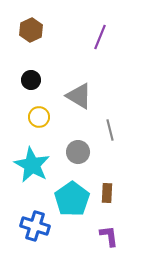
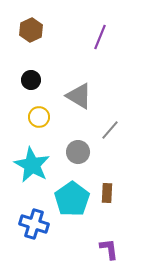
gray line: rotated 55 degrees clockwise
blue cross: moved 1 px left, 2 px up
purple L-shape: moved 13 px down
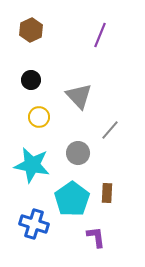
purple line: moved 2 px up
gray triangle: rotated 16 degrees clockwise
gray circle: moved 1 px down
cyan star: rotated 18 degrees counterclockwise
purple L-shape: moved 13 px left, 12 px up
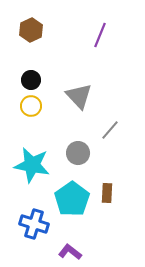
yellow circle: moved 8 px left, 11 px up
purple L-shape: moved 26 px left, 15 px down; rotated 45 degrees counterclockwise
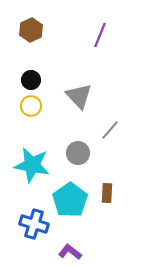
cyan pentagon: moved 2 px left, 1 px down
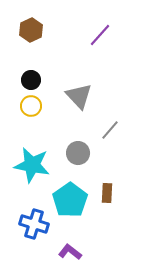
purple line: rotated 20 degrees clockwise
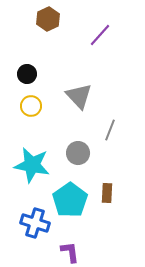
brown hexagon: moved 17 px right, 11 px up
black circle: moved 4 px left, 6 px up
gray line: rotated 20 degrees counterclockwise
blue cross: moved 1 px right, 1 px up
purple L-shape: rotated 45 degrees clockwise
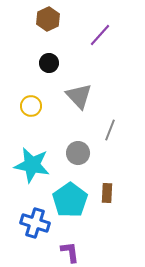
black circle: moved 22 px right, 11 px up
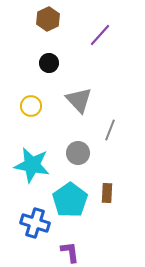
gray triangle: moved 4 px down
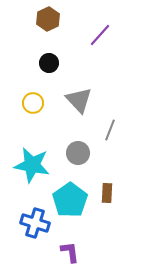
yellow circle: moved 2 px right, 3 px up
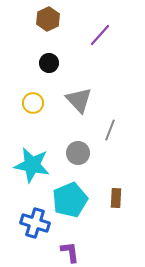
brown rectangle: moved 9 px right, 5 px down
cyan pentagon: rotated 12 degrees clockwise
